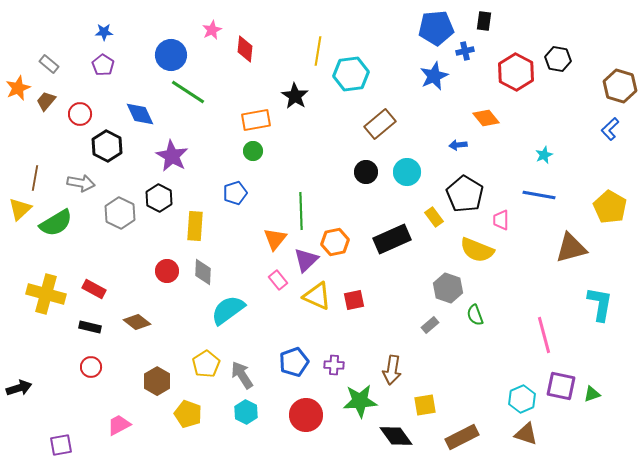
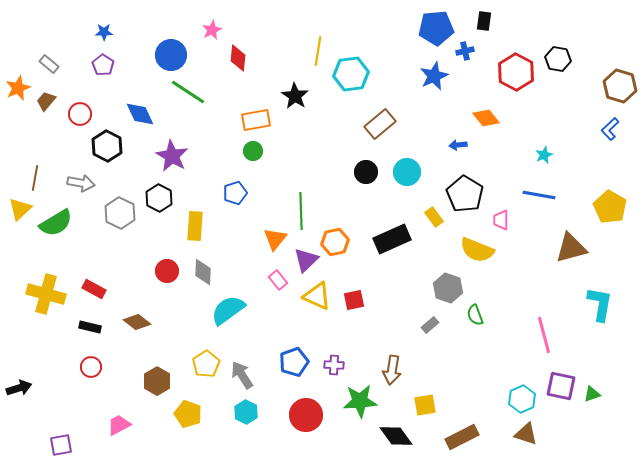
red diamond at (245, 49): moved 7 px left, 9 px down
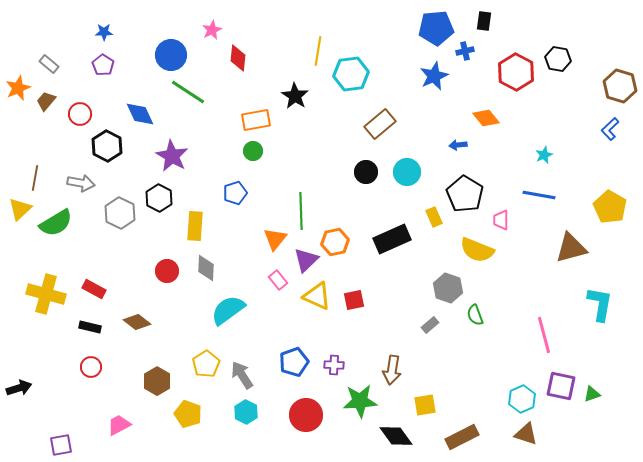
yellow rectangle at (434, 217): rotated 12 degrees clockwise
gray diamond at (203, 272): moved 3 px right, 4 px up
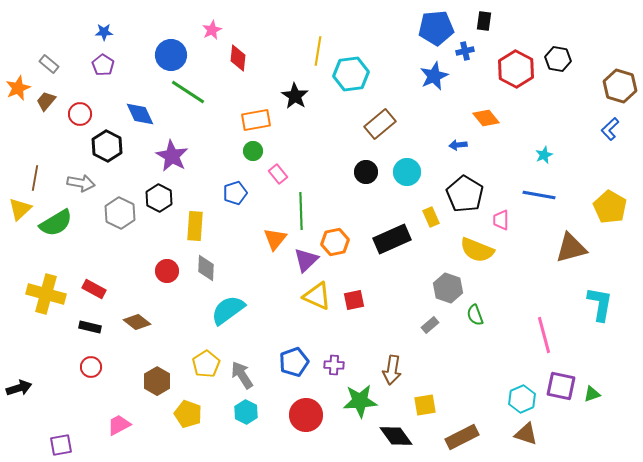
red hexagon at (516, 72): moved 3 px up
yellow rectangle at (434, 217): moved 3 px left
pink rectangle at (278, 280): moved 106 px up
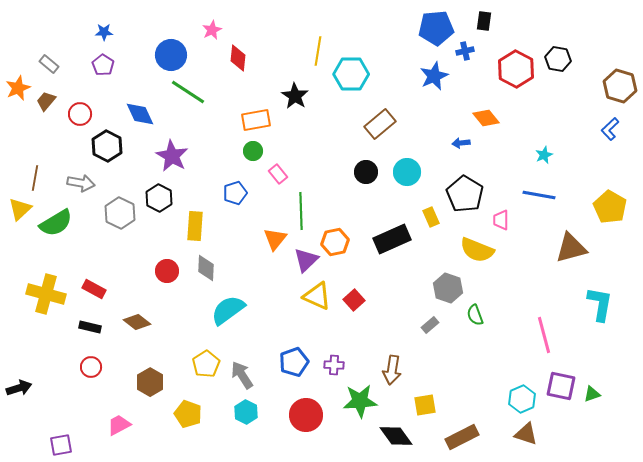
cyan hexagon at (351, 74): rotated 8 degrees clockwise
blue arrow at (458, 145): moved 3 px right, 2 px up
red square at (354, 300): rotated 30 degrees counterclockwise
brown hexagon at (157, 381): moved 7 px left, 1 px down
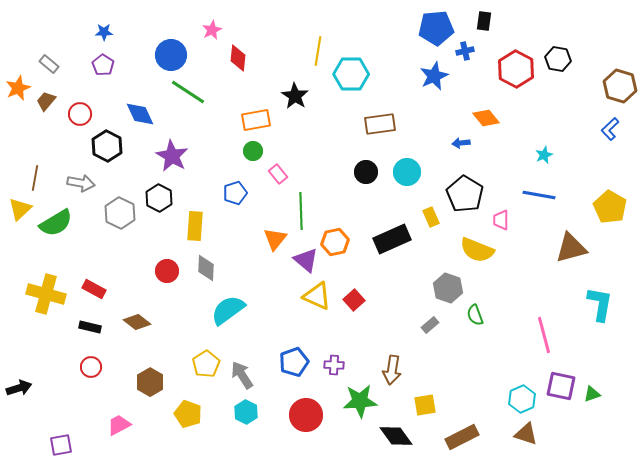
brown rectangle at (380, 124): rotated 32 degrees clockwise
purple triangle at (306, 260): rotated 36 degrees counterclockwise
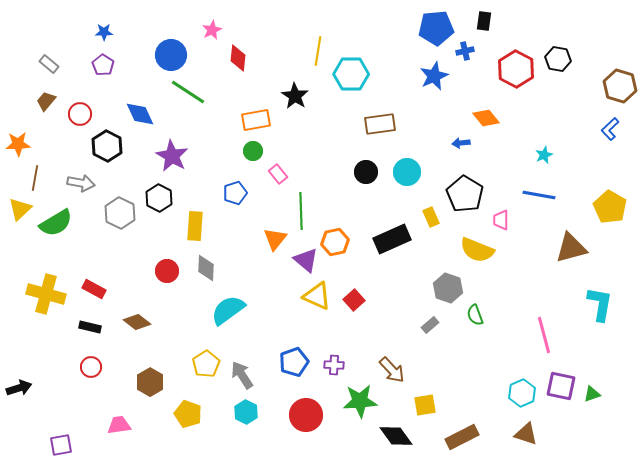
orange star at (18, 88): moved 56 px down; rotated 20 degrees clockwise
brown arrow at (392, 370): rotated 52 degrees counterclockwise
cyan hexagon at (522, 399): moved 6 px up
pink trapezoid at (119, 425): rotated 20 degrees clockwise
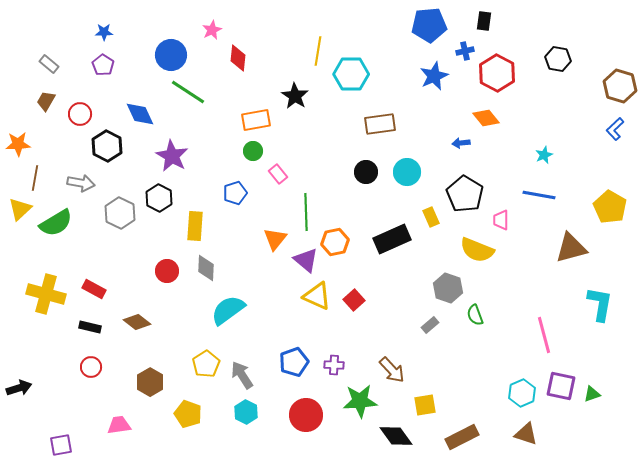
blue pentagon at (436, 28): moved 7 px left, 3 px up
red hexagon at (516, 69): moved 19 px left, 4 px down
brown trapezoid at (46, 101): rotated 10 degrees counterclockwise
blue L-shape at (610, 129): moved 5 px right
green line at (301, 211): moved 5 px right, 1 px down
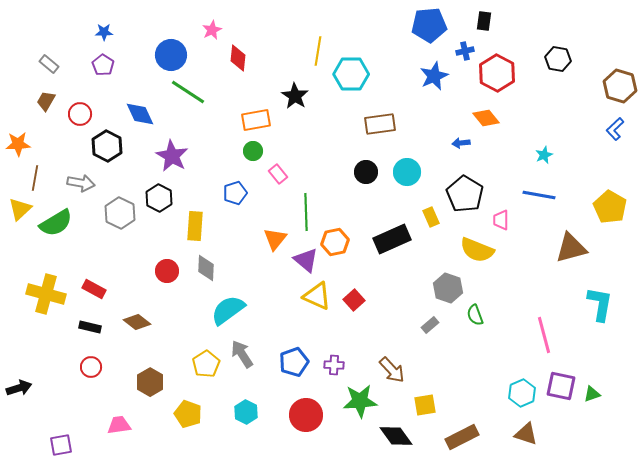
gray arrow at (242, 375): moved 21 px up
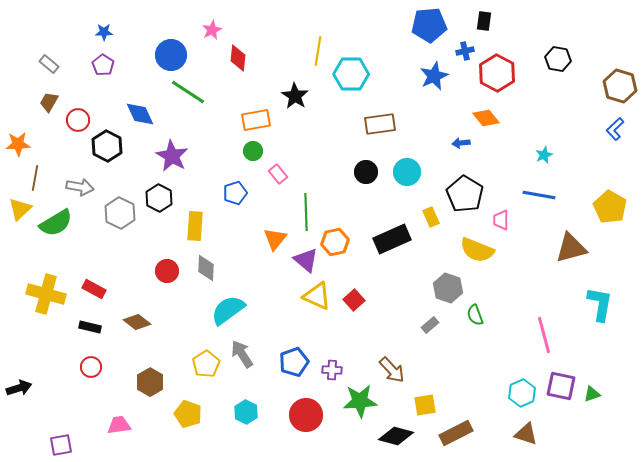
brown trapezoid at (46, 101): moved 3 px right, 1 px down
red circle at (80, 114): moved 2 px left, 6 px down
gray arrow at (81, 183): moved 1 px left, 4 px down
purple cross at (334, 365): moved 2 px left, 5 px down
black diamond at (396, 436): rotated 40 degrees counterclockwise
brown rectangle at (462, 437): moved 6 px left, 4 px up
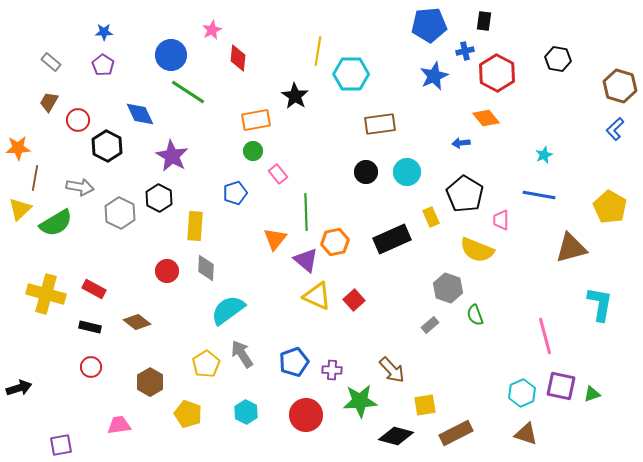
gray rectangle at (49, 64): moved 2 px right, 2 px up
orange star at (18, 144): moved 4 px down
pink line at (544, 335): moved 1 px right, 1 px down
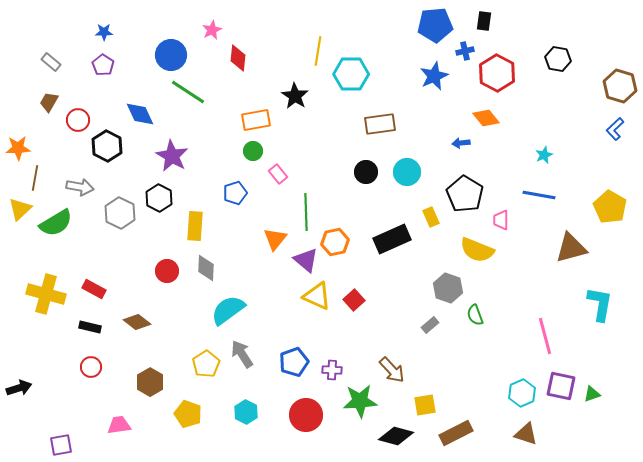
blue pentagon at (429, 25): moved 6 px right
